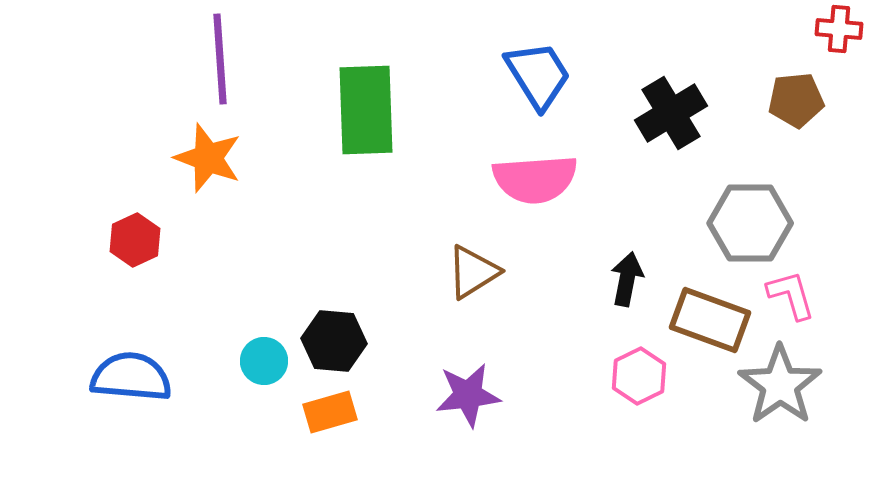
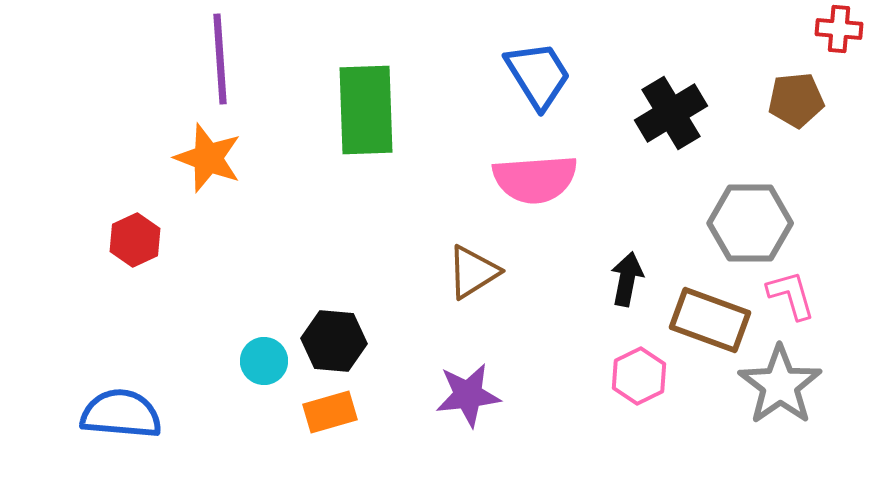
blue semicircle: moved 10 px left, 37 px down
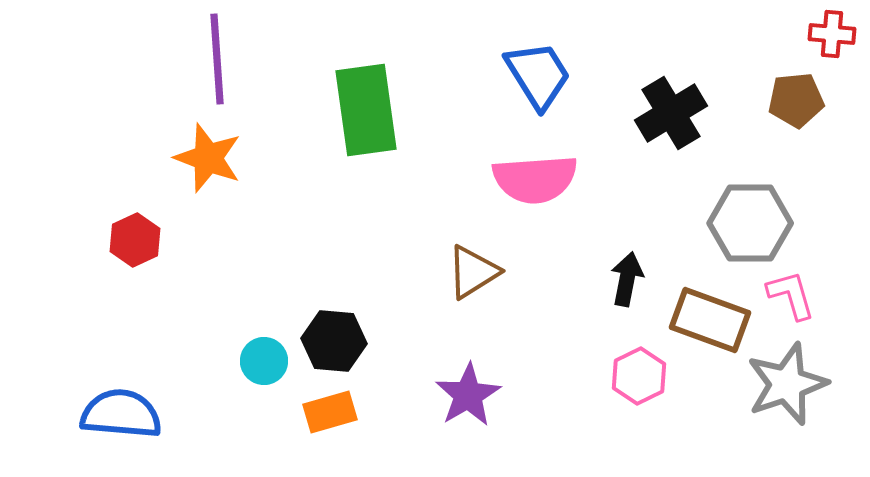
red cross: moved 7 px left, 5 px down
purple line: moved 3 px left
green rectangle: rotated 6 degrees counterclockwise
gray star: moved 7 px right, 1 px up; rotated 16 degrees clockwise
purple star: rotated 24 degrees counterclockwise
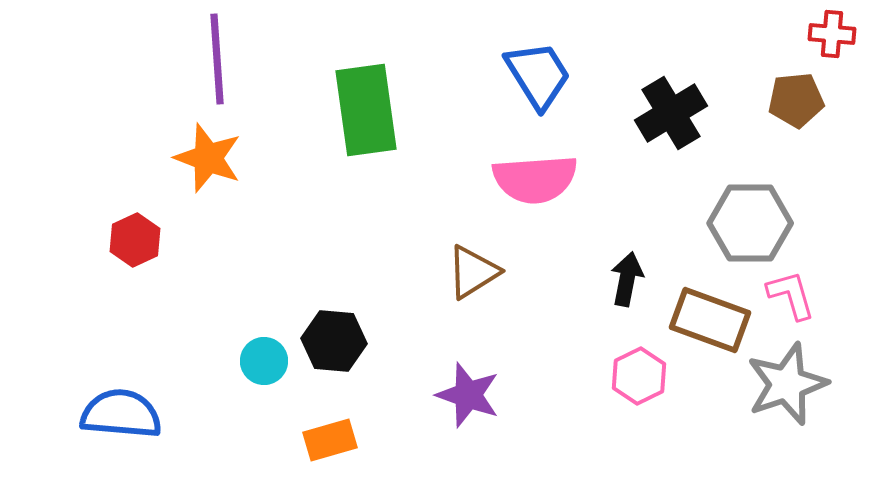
purple star: rotated 22 degrees counterclockwise
orange rectangle: moved 28 px down
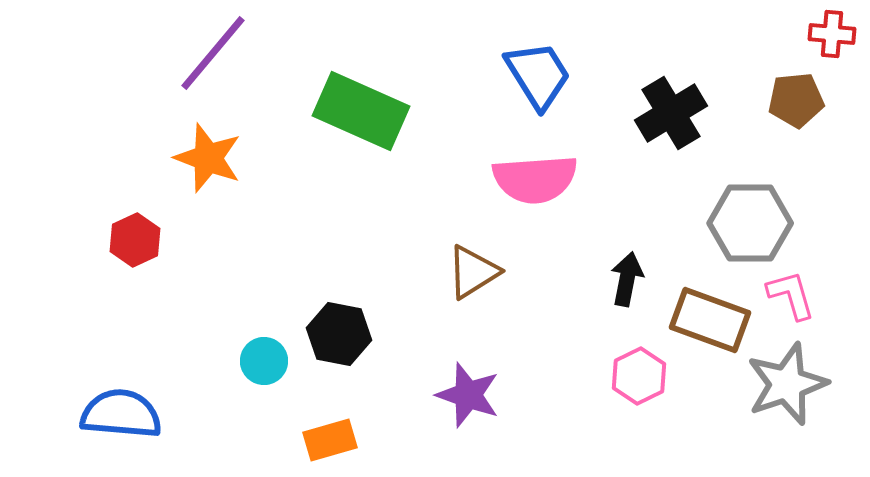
purple line: moved 4 px left, 6 px up; rotated 44 degrees clockwise
green rectangle: moved 5 px left, 1 px down; rotated 58 degrees counterclockwise
black hexagon: moved 5 px right, 7 px up; rotated 6 degrees clockwise
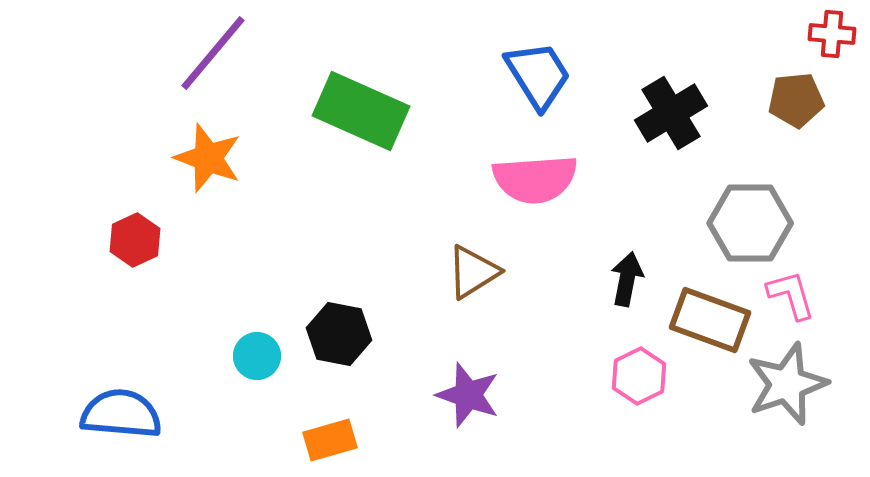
cyan circle: moved 7 px left, 5 px up
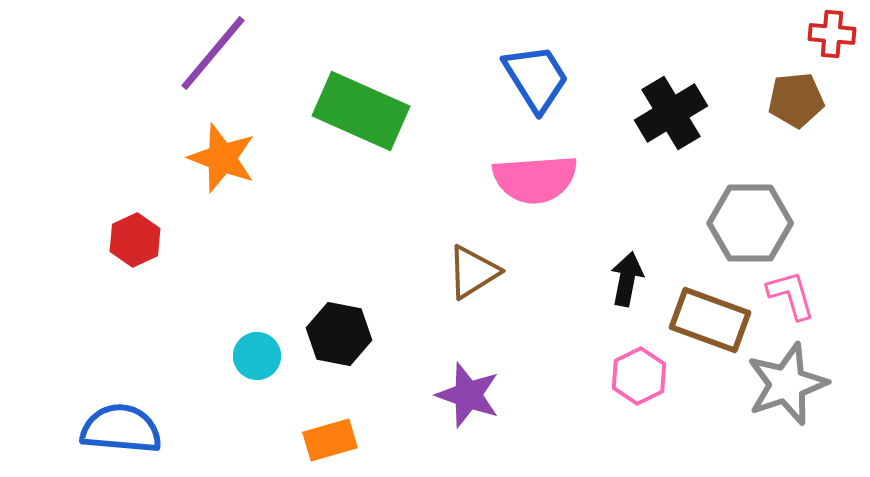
blue trapezoid: moved 2 px left, 3 px down
orange star: moved 14 px right
blue semicircle: moved 15 px down
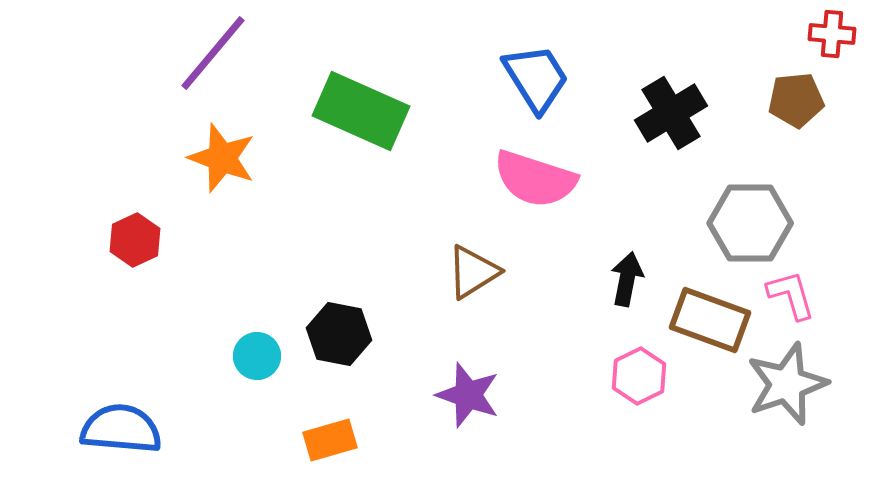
pink semicircle: rotated 22 degrees clockwise
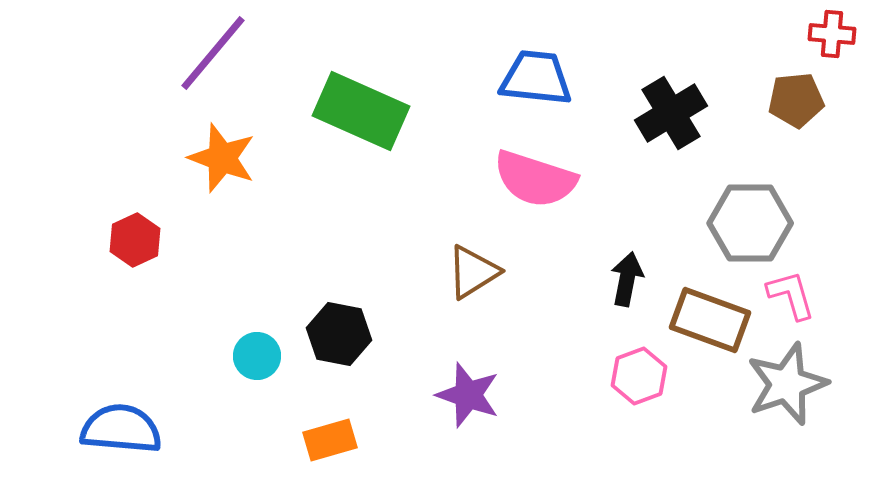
blue trapezoid: rotated 52 degrees counterclockwise
pink hexagon: rotated 6 degrees clockwise
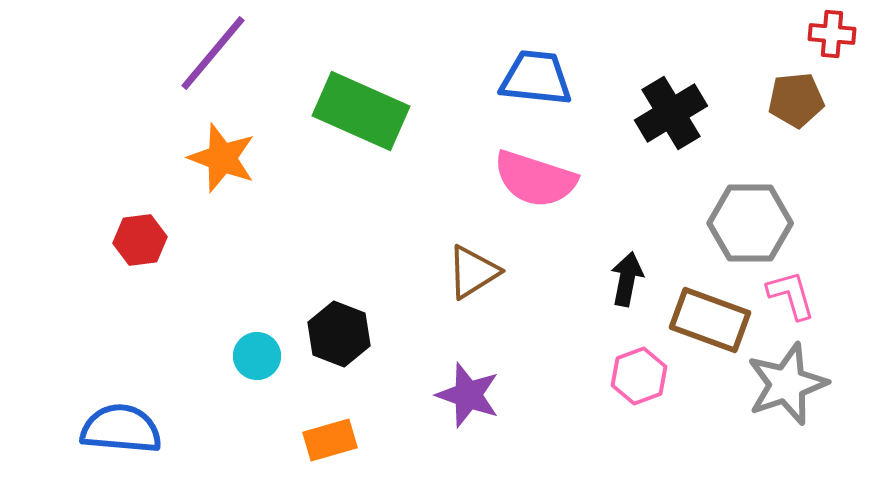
red hexagon: moved 5 px right; rotated 18 degrees clockwise
black hexagon: rotated 10 degrees clockwise
